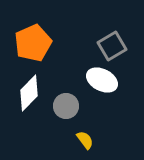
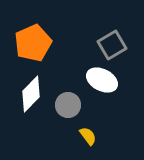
gray square: moved 1 px up
white diamond: moved 2 px right, 1 px down
gray circle: moved 2 px right, 1 px up
yellow semicircle: moved 3 px right, 4 px up
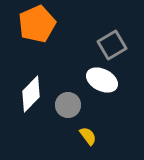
orange pentagon: moved 4 px right, 19 px up
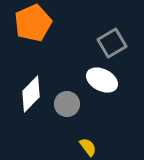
orange pentagon: moved 4 px left, 1 px up
gray square: moved 2 px up
gray circle: moved 1 px left, 1 px up
yellow semicircle: moved 11 px down
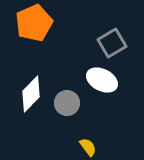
orange pentagon: moved 1 px right
gray circle: moved 1 px up
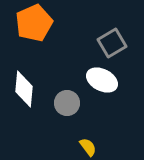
white diamond: moved 7 px left, 5 px up; rotated 39 degrees counterclockwise
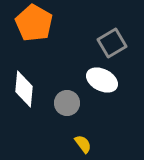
orange pentagon: rotated 18 degrees counterclockwise
yellow semicircle: moved 5 px left, 3 px up
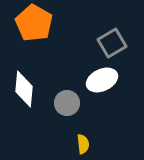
white ellipse: rotated 52 degrees counterclockwise
yellow semicircle: rotated 30 degrees clockwise
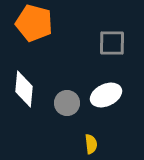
orange pentagon: rotated 15 degrees counterclockwise
gray square: rotated 32 degrees clockwise
white ellipse: moved 4 px right, 15 px down
yellow semicircle: moved 8 px right
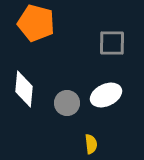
orange pentagon: moved 2 px right
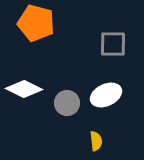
gray square: moved 1 px right, 1 px down
white diamond: rotated 69 degrees counterclockwise
yellow semicircle: moved 5 px right, 3 px up
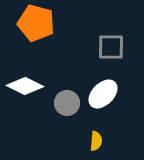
gray square: moved 2 px left, 3 px down
white diamond: moved 1 px right, 3 px up
white ellipse: moved 3 px left, 1 px up; rotated 20 degrees counterclockwise
yellow semicircle: rotated 12 degrees clockwise
